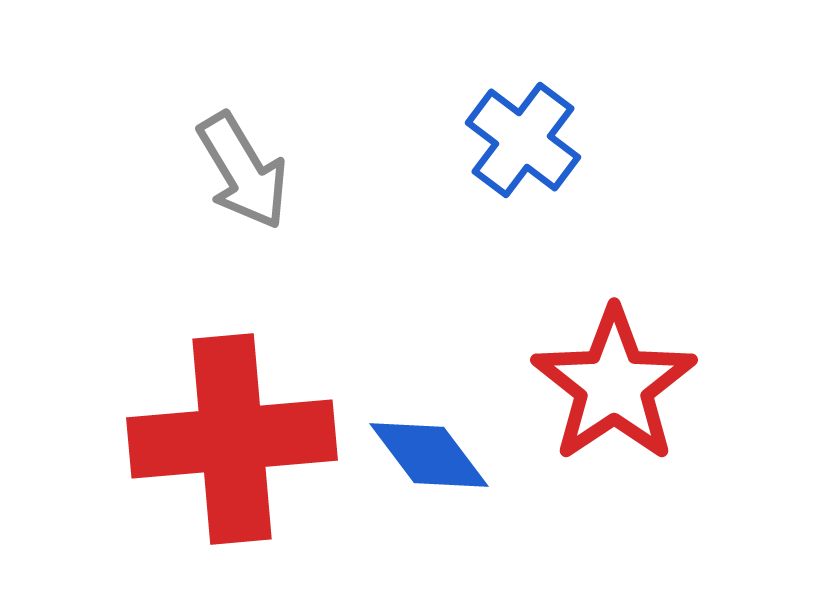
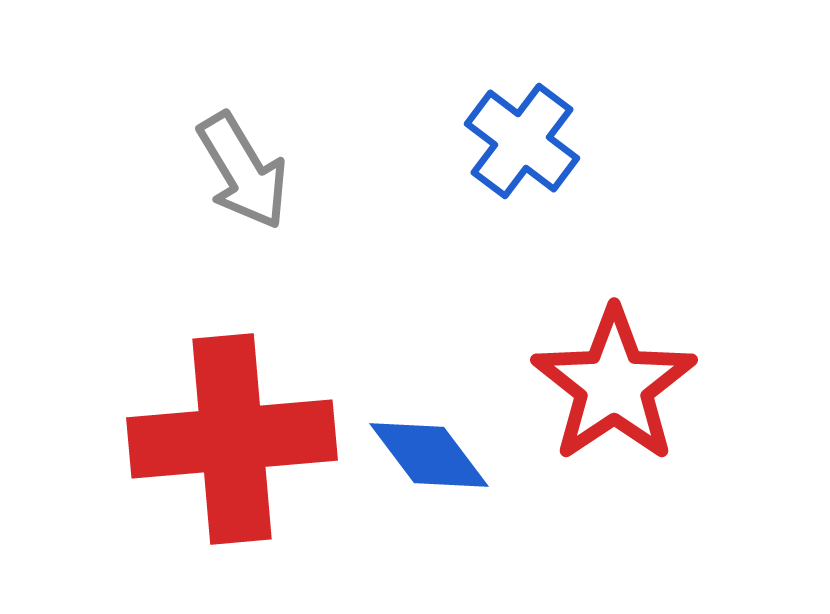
blue cross: moved 1 px left, 1 px down
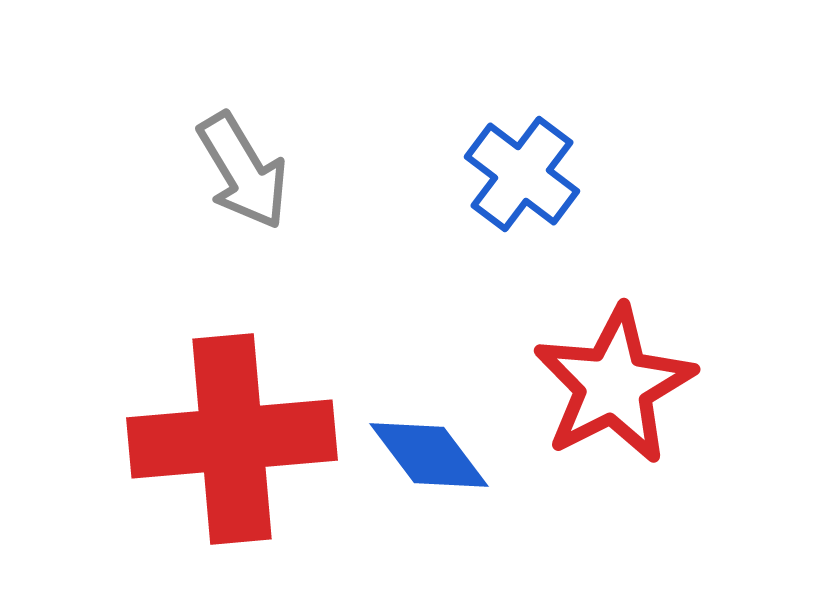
blue cross: moved 33 px down
red star: rotated 7 degrees clockwise
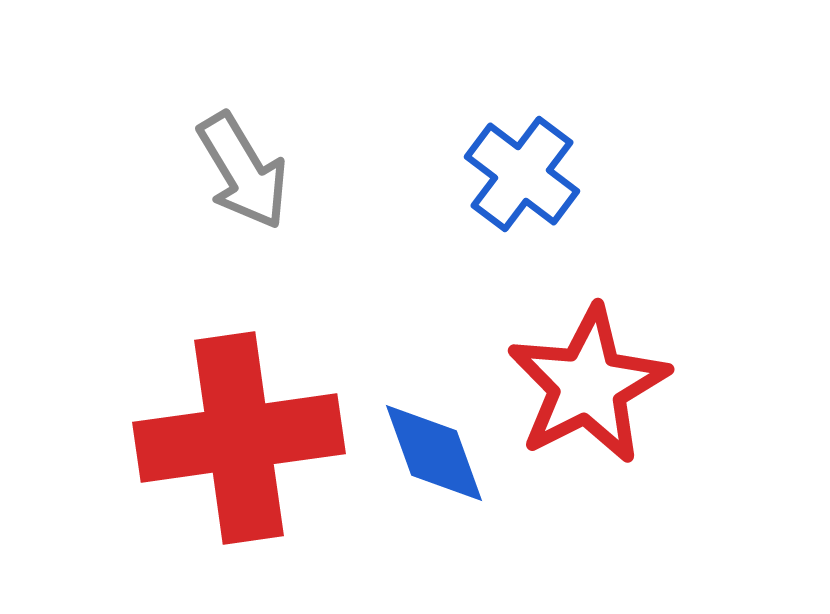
red star: moved 26 px left
red cross: moved 7 px right, 1 px up; rotated 3 degrees counterclockwise
blue diamond: moved 5 px right, 2 px up; rotated 17 degrees clockwise
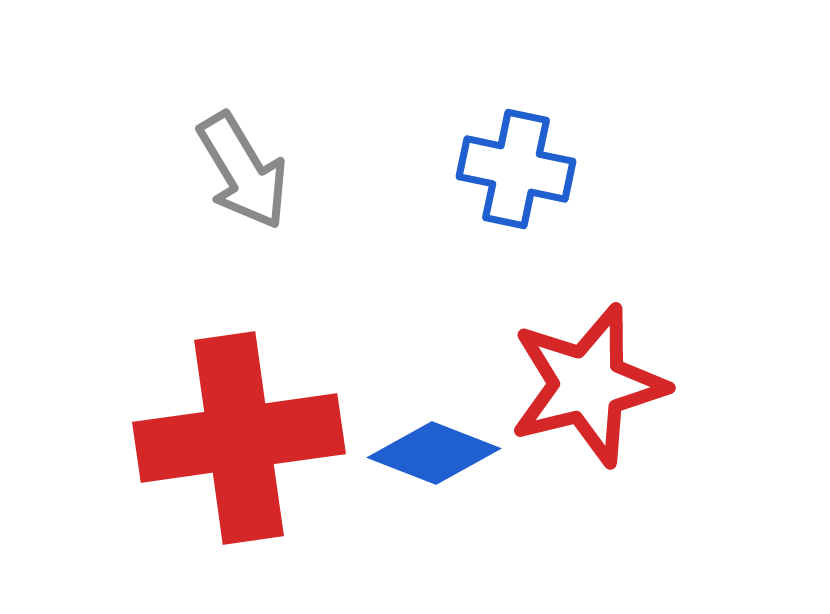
blue cross: moved 6 px left, 5 px up; rotated 25 degrees counterclockwise
red star: rotated 13 degrees clockwise
blue diamond: rotated 49 degrees counterclockwise
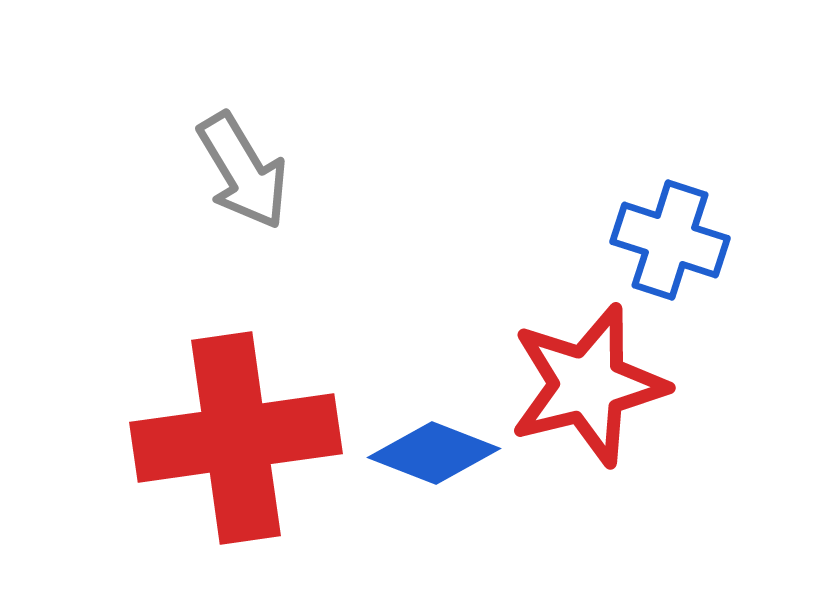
blue cross: moved 154 px right, 71 px down; rotated 6 degrees clockwise
red cross: moved 3 px left
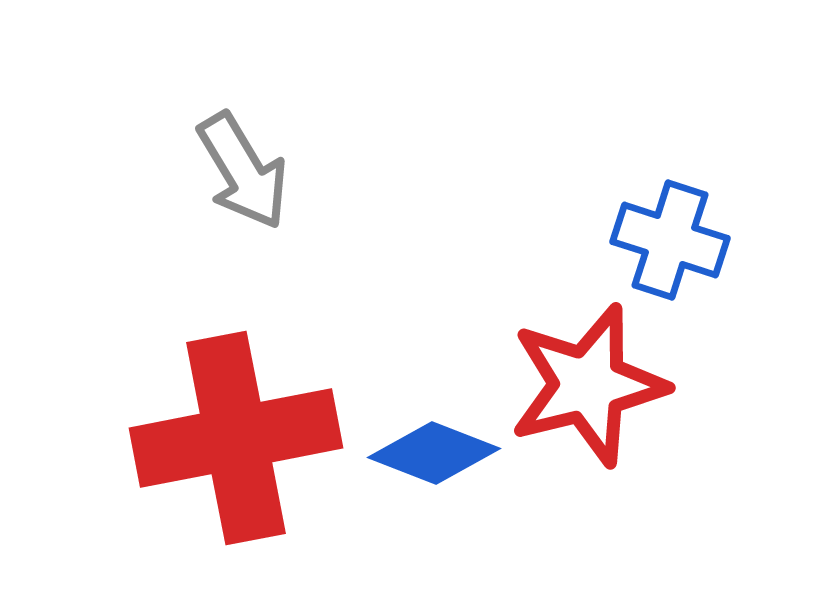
red cross: rotated 3 degrees counterclockwise
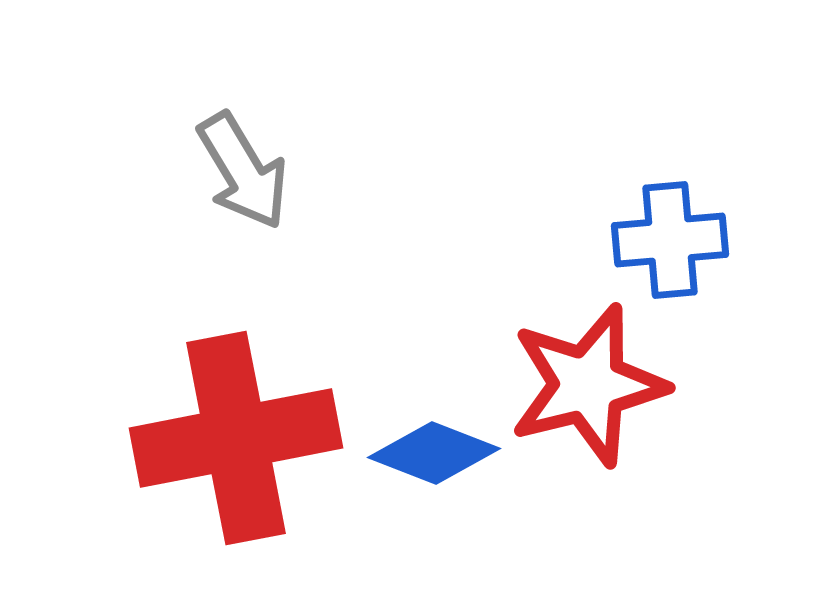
blue cross: rotated 23 degrees counterclockwise
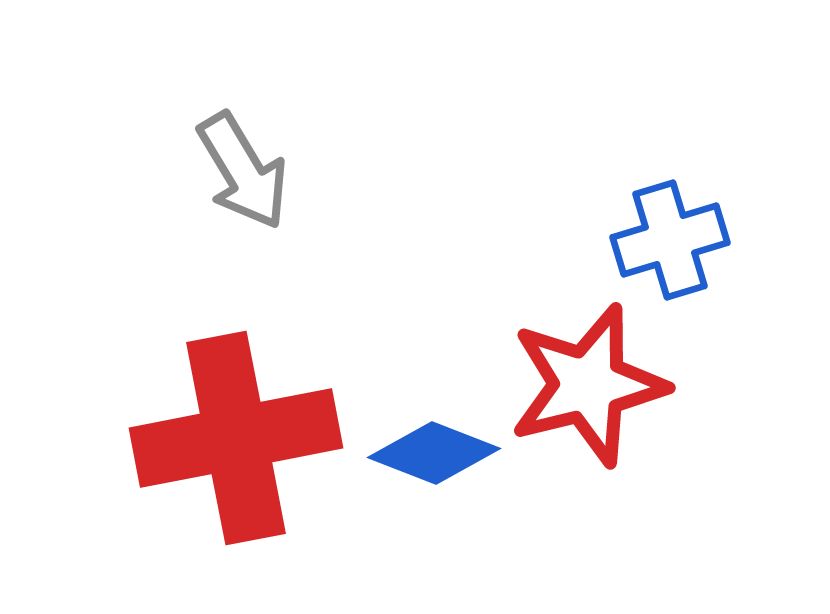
blue cross: rotated 12 degrees counterclockwise
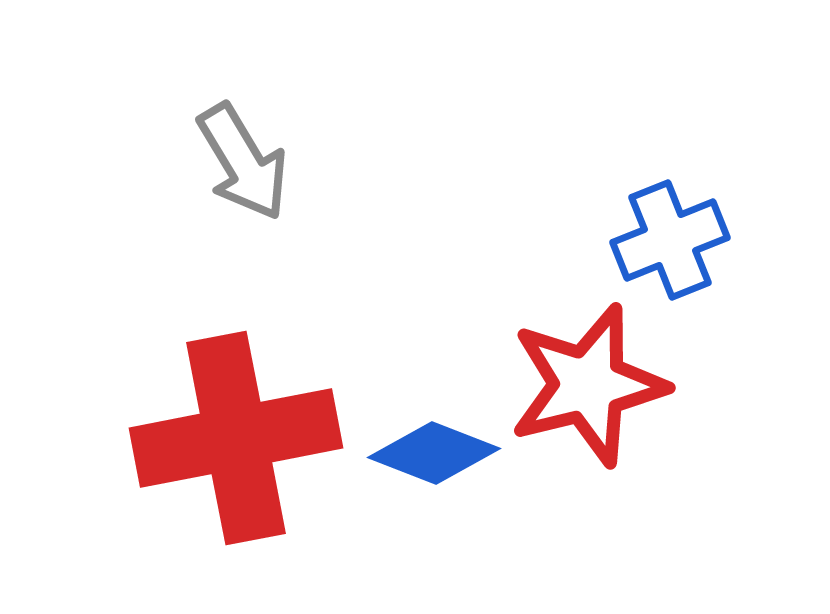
gray arrow: moved 9 px up
blue cross: rotated 5 degrees counterclockwise
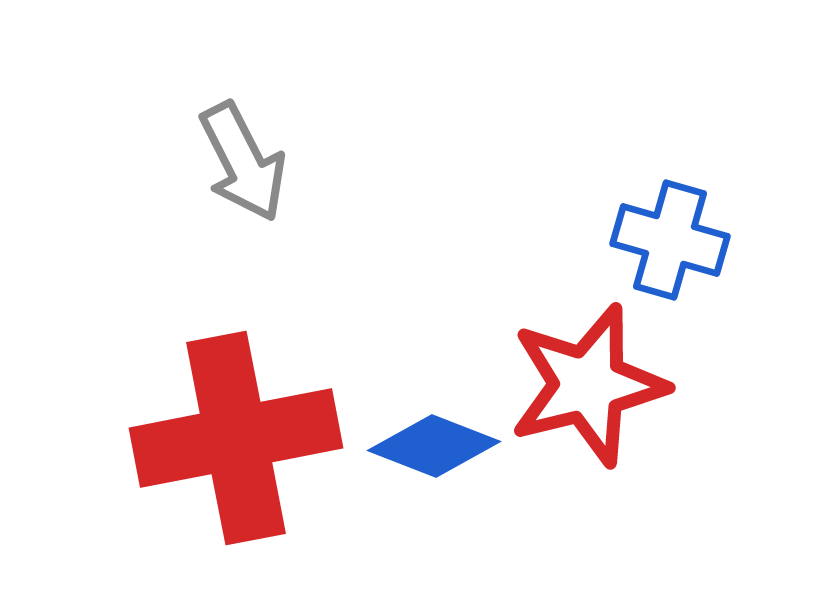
gray arrow: rotated 4 degrees clockwise
blue cross: rotated 38 degrees clockwise
blue diamond: moved 7 px up
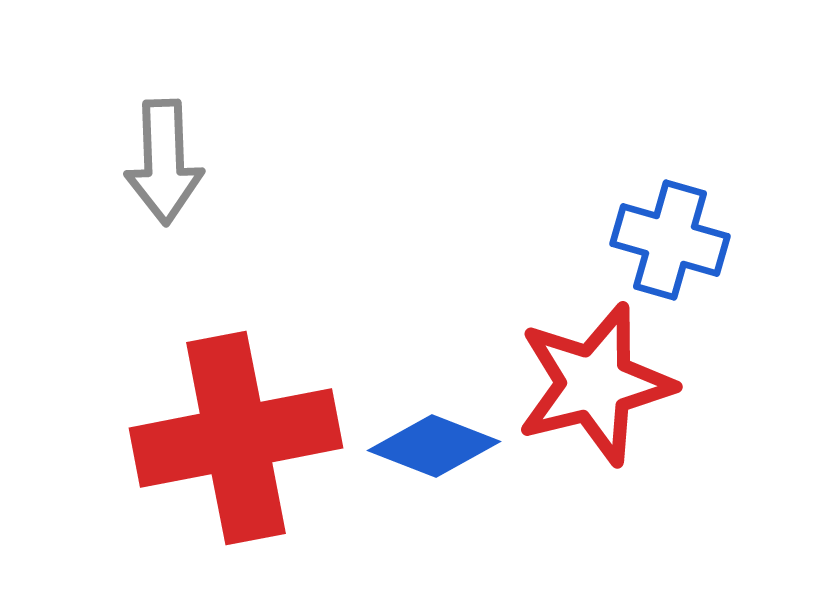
gray arrow: moved 79 px left; rotated 25 degrees clockwise
red star: moved 7 px right, 1 px up
